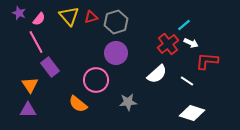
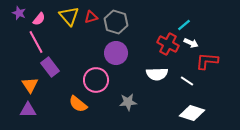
gray hexagon: rotated 25 degrees counterclockwise
red cross: rotated 25 degrees counterclockwise
white semicircle: rotated 40 degrees clockwise
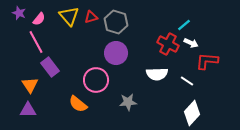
white diamond: rotated 65 degrees counterclockwise
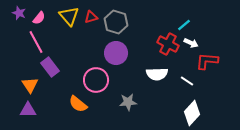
pink semicircle: moved 1 px up
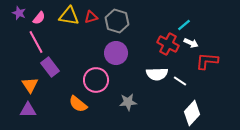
yellow triangle: rotated 40 degrees counterclockwise
gray hexagon: moved 1 px right, 1 px up
white line: moved 7 px left
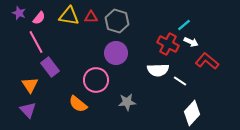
red triangle: rotated 16 degrees clockwise
white arrow: moved 1 px up
red L-shape: rotated 35 degrees clockwise
white semicircle: moved 1 px right, 4 px up
gray star: moved 1 px left
purple triangle: rotated 48 degrees clockwise
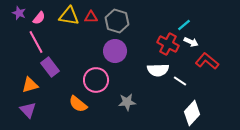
purple circle: moved 1 px left, 2 px up
orange triangle: rotated 48 degrees clockwise
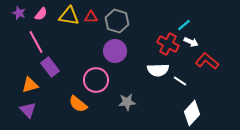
pink semicircle: moved 2 px right, 4 px up
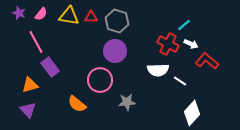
white arrow: moved 2 px down
pink circle: moved 4 px right
orange semicircle: moved 1 px left
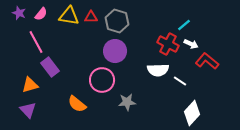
pink circle: moved 2 px right
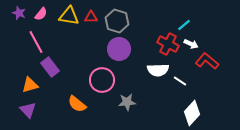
purple circle: moved 4 px right, 2 px up
